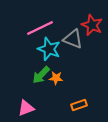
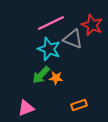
pink line: moved 11 px right, 5 px up
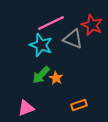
cyan star: moved 8 px left, 4 px up
orange star: rotated 24 degrees clockwise
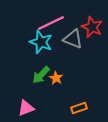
red star: moved 2 px down
cyan star: moved 3 px up
orange rectangle: moved 3 px down
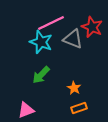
orange star: moved 18 px right, 10 px down
pink triangle: moved 2 px down
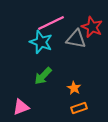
gray triangle: moved 3 px right; rotated 10 degrees counterclockwise
green arrow: moved 2 px right, 1 px down
pink triangle: moved 5 px left, 3 px up
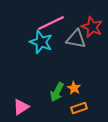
green arrow: moved 14 px right, 16 px down; rotated 18 degrees counterclockwise
pink triangle: rotated 12 degrees counterclockwise
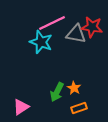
pink line: moved 1 px right
red star: rotated 15 degrees counterclockwise
gray triangle: moved 5 px up
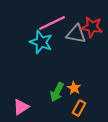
orange rectangle: rotated 42 degrees counterclockwise
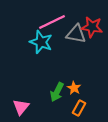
pink line: moved 1 px up
pink triangle: rotated 18 degrees counterclockwise
